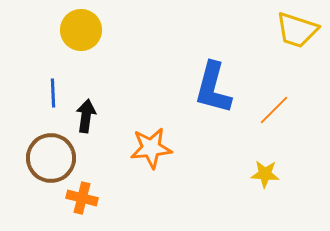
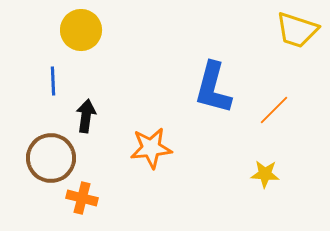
blue line: moved 12 px up
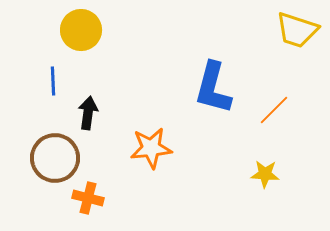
black arrow: moved 2 px right, 3 px up
brown circle: moved 4 px right
orange cross: moved 6 px right
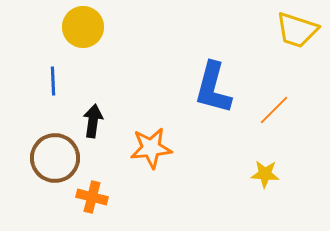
yellow circle: moved 2 px right, 3 px up
black arrow: moved 5 px right, 8 px down
orange cross: moved 4 px right, 1 px up
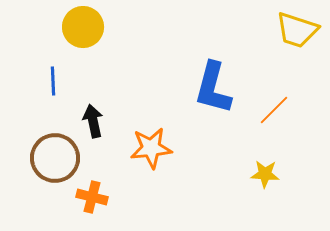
black arrow: rotated 20 degrees counterclockwise
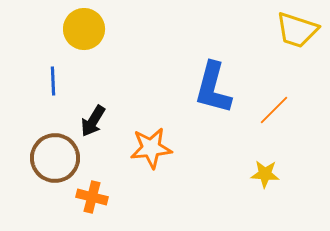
yellow circle: moved 1 px right, 2 px down
black arrow: rotated 136 degrees counterclockwise
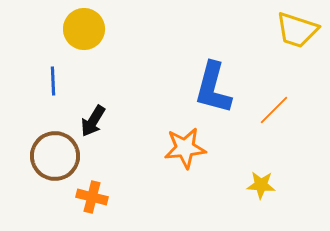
orange star: moved 34 px right
brown circle: moved 2 px up
yellow star: moved 4 px left, 11 px down
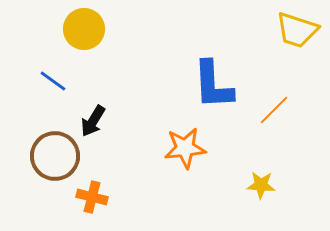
blue line: rotated 52 degrees counterclockwise
blue L-shape: moved 3 px up; rotated 18 degrees counterclockwise
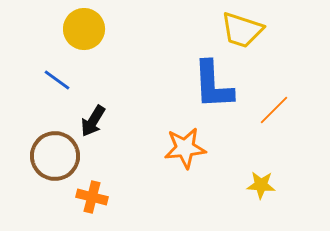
yellow trapezoid: moved 55 px left
blue line: moved 4 px right, 1 px up
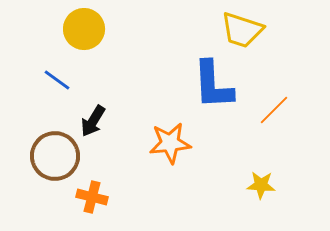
orange star: moved 15 px left, 5 px up
